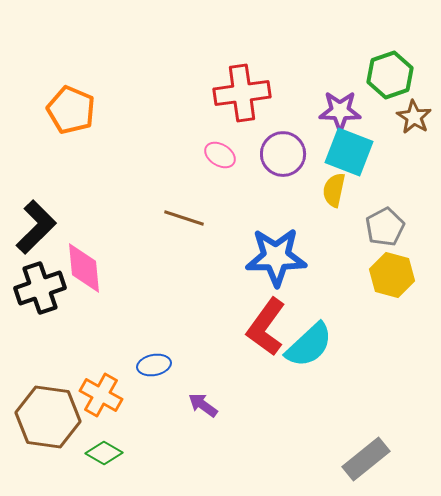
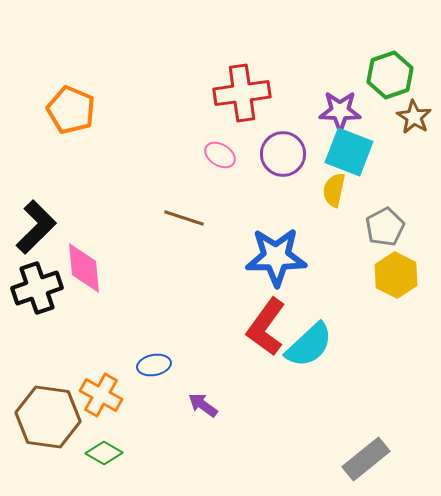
yellow hexagon: moved 4 px right; rotated 12 degrees clockwise
black cross: moved 3 px left
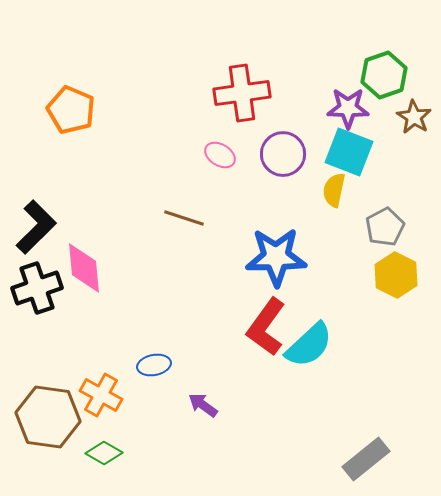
green hexagon: moved 6 px left
purple star: moved 8 px right, 3 px up
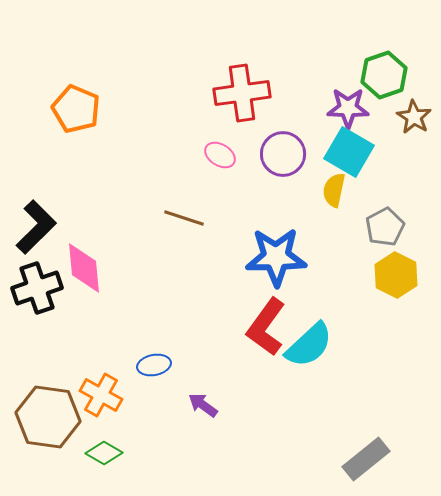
orange pentagon: moved 5 px right, 1 px up
cyan square: rotated 9 degrees clockwise
